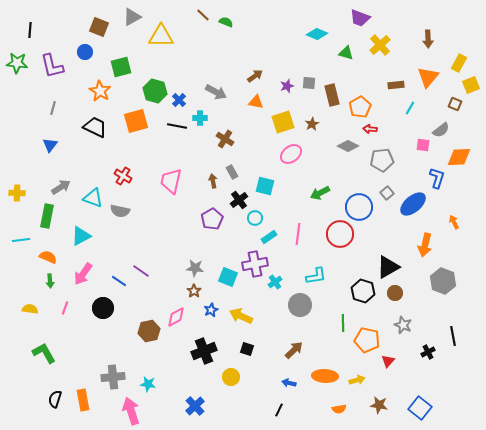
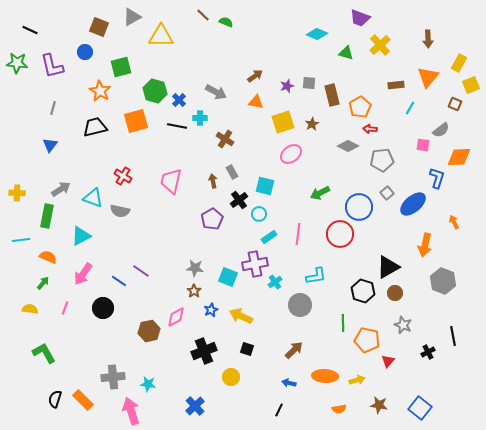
black line at (30, 30): rotated 70 degrees counterclockwise
black trapezoid at (95, 127): rotated 40 degrees counterclockwise
gray arrow at (61, 187): moved 2 px down
cyan circle at (255, 218): moved 4 px right, 4 px up
green arrow at (50, 281): moved 7 px left, 2 px down; rotated 136 degrees counterclockwise
orange rectangle at (83, 400): rotated 35 degrees counterclockwise
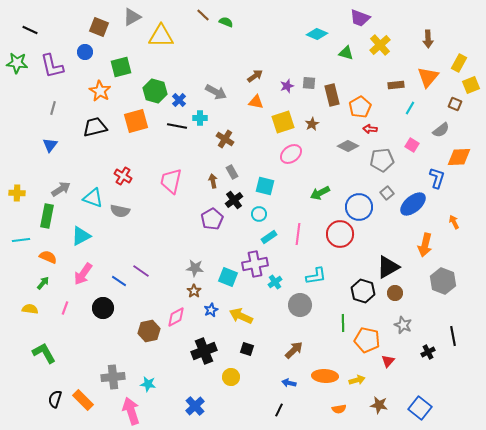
pink square at (423, 145): moved 11 px left; rotated 24 degrees clockwise
black cross at (239, 200): moved 5 px left
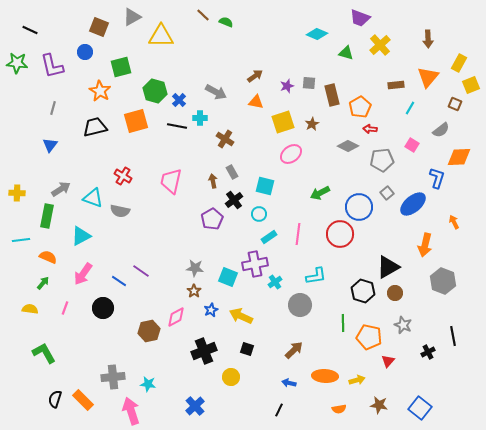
orange pentagon at (367, 340): moved 2 px right, 3 px up
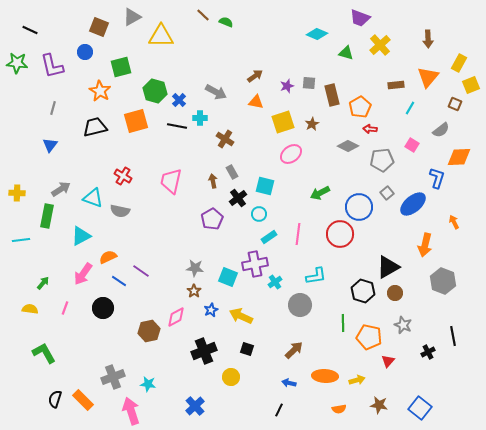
black cross at (234, 200): moved 4 px right, 2 px up
orange semicircle at (48, 257): moved 60 px right; rotated 48 degrees counterclockwise
gray cross at (113, 377): rotated 15 degrees counterclockwise
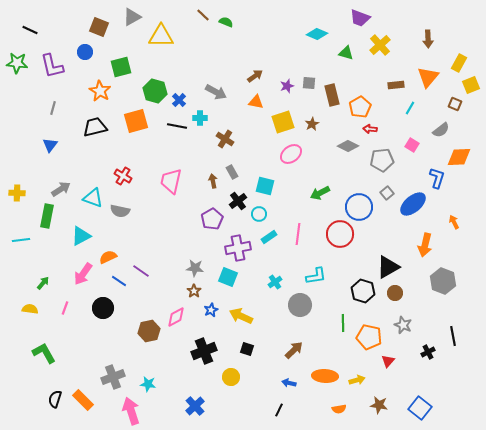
black cross at (238, 198): moved 3 px down
purple cross at (255, 264): moved 17 px left, 16 px up
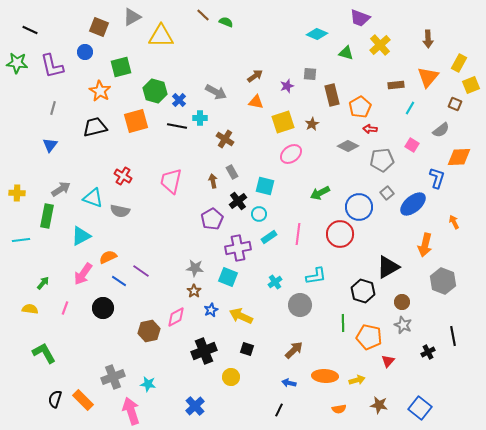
gray square at (309, 83): moved 1 px right, 9 px up
brown circle at (395, 293): moved 7 px right, 9 px down
